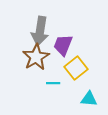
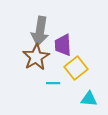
purple trapezoid: rotated 25 degrees counterclockwise
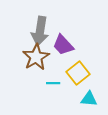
purple trapezoid: rotated 40 degrees counterclockwise
yellow square: moved 2 px right, 5 px down
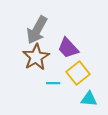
gray arrow: moved 3 px left, 1 px up; rotated 20 degrees clockwise
purple trapezoid: moved 5 px right, 3 px down
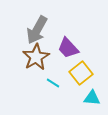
yellow square: moved 3 px right
cyan line: rotated 32 degrees clockwise
cyan triangle: moved 3 px right, 1 px up
